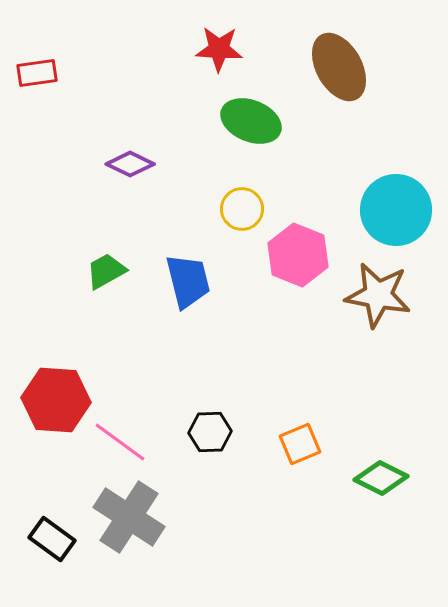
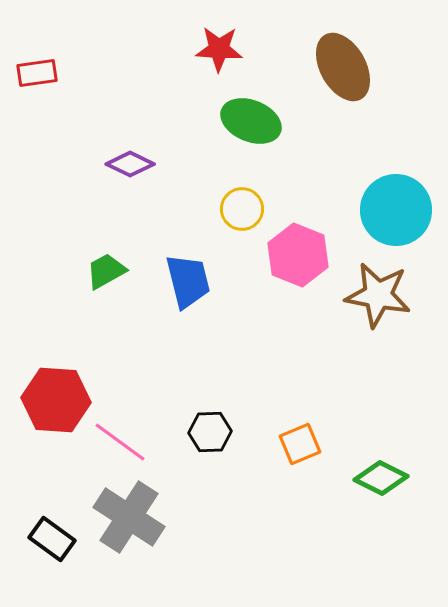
brown ellipse: moved 4 px right
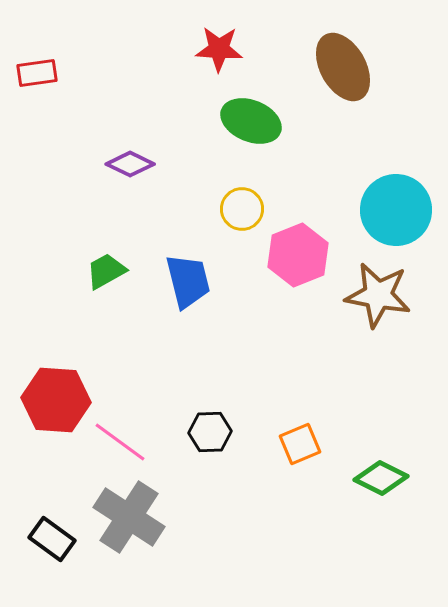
pink hexagon: rotated 16 degrees clockwise
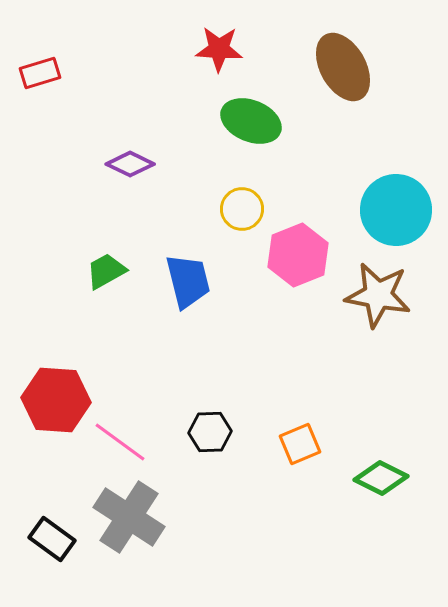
red rectangle: moved 3 px right; rotated 9 degrees counterclockwise
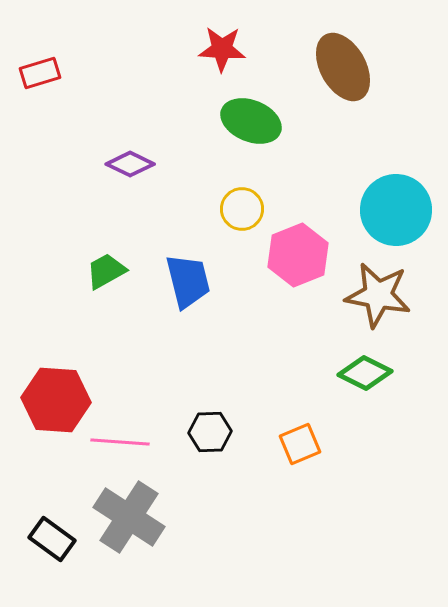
red star: moved 3 px right
pink line: rotated 32 degrees counterclockwise
green diamond: moved 16 px left, 105 px up
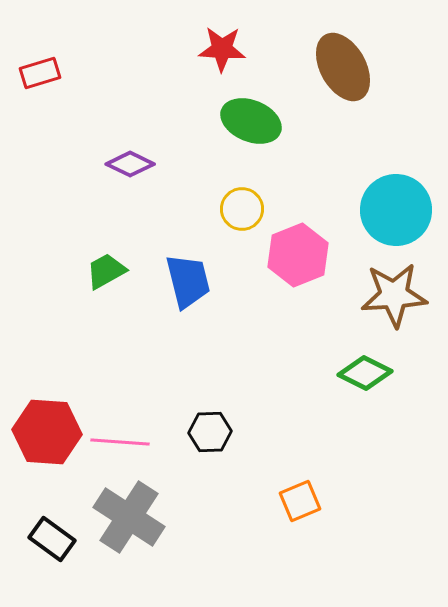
brown star: moved 16 px right; rotated 14 degrees counterclockwise
red hexagon: moved 9 px left, 32 px down
orange square: moved 57 px down
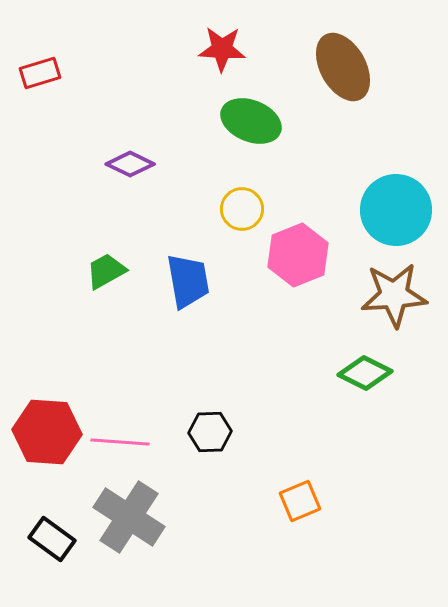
blue trapezoid: rotated 4 degrees clockwise
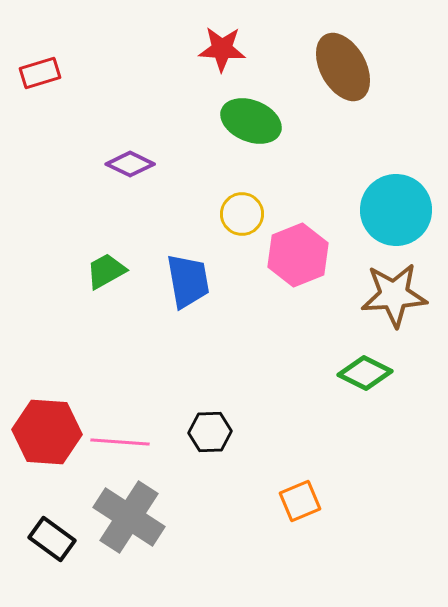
yellow circle: moved 5 px down
